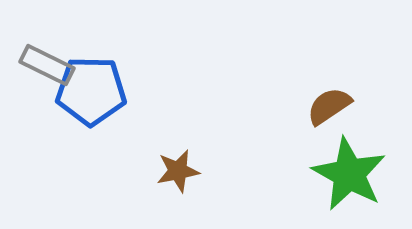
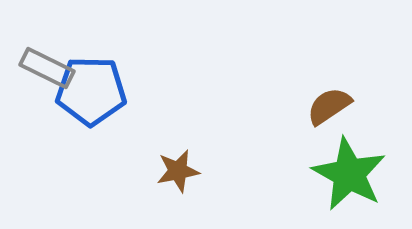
gray rectangle: moved 3 px down
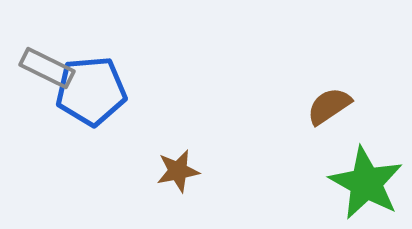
blue pentagon: rotated 6 degrees counterclockwise
green star: moved 17 px right, 9 px down
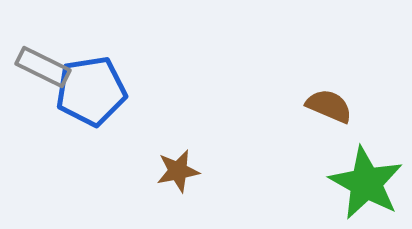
gray rectangle: moved 4 px left, 1 px up
blue pentagon: rotated 4 degrees counterclockwise
brown semicircle: rotated 57 degrees clockwise
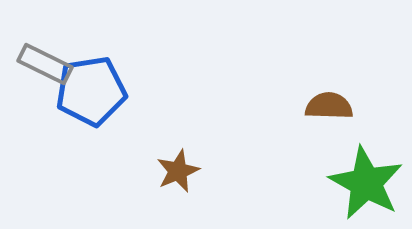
gray rectangle: moved 2 px right, 3 px up
brown semicircle: rotated 21 degrees counterclockwise
brown star: rotated 12 degrees counterclockwise
